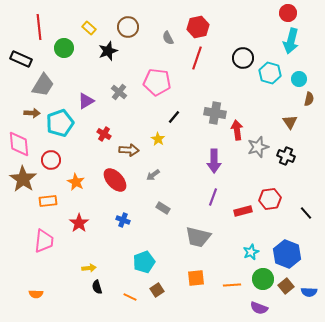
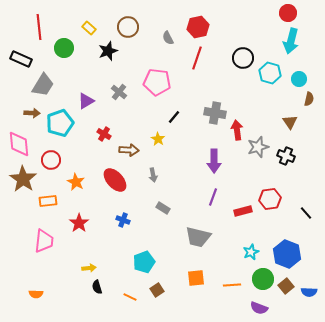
gray arrow at (153, 175): rotated 64 degrees counterclockwise
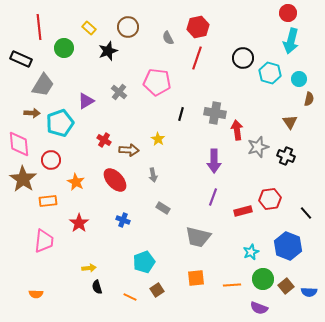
black line at (174, 117): moved 7 px right, 3 px up; rotated 24 degrees counterclockwise
red cross at (104, 134): moved 6 px down
blue hexagon at (287, 254): moved 1 px right, 8 px up
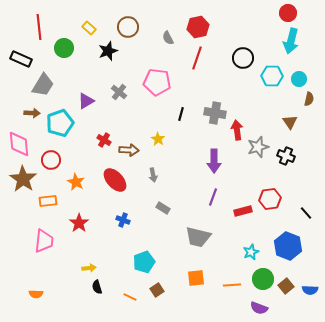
cyan hexagon at (270, 73): moved 2 px right, 3 px down; rotated 15 degrees counterclockwise
blue semicircle at (309, 292): moved 1 px right, 2 px up
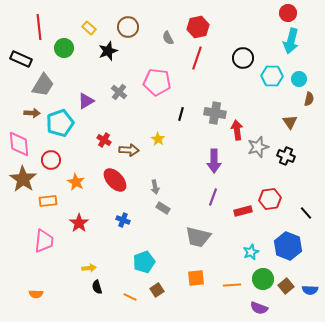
gray arrow at (153, 175): moved 2 px right, 12 px down
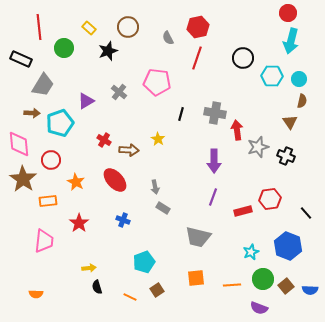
brown semicircle at (309, 99): moved 7 px left, 2 px down
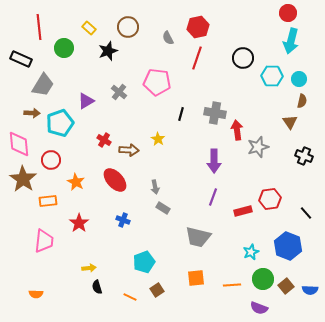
black cross at (286, 156): moved 18 px right
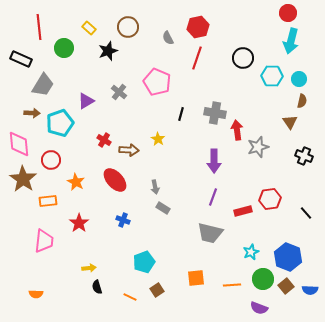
pink pentagon at (157, 82): rotated 16 degrees clockwise
gray trapezoid at (198, 237): moved 12 px right, 4 px up
blue hexagon at (288, 246): moved 11 px down
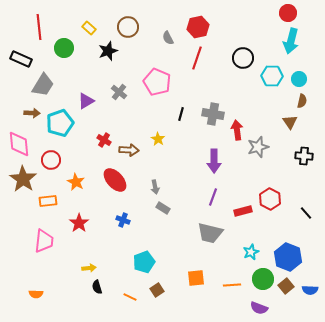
gray cross at (215, 113): moved 2 px left, 1 px down
black cross at (304, 156): rotated 18 degrees counterclockwise
red hexagon at (270, 199): rotated 25 degrees counterclockwise
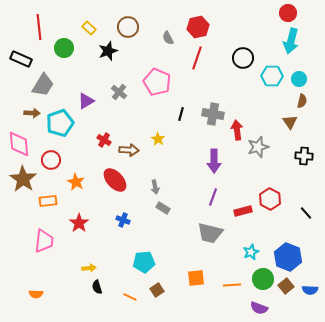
cyan pentagon at (144, 262): rotated 15 degrees clockwise
